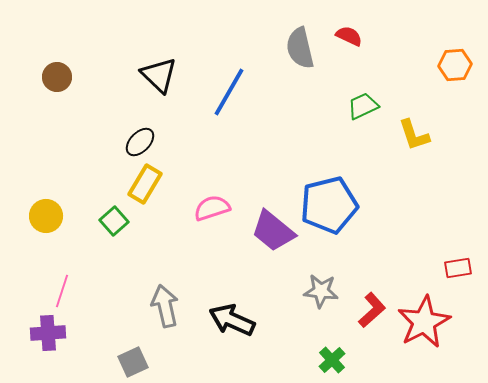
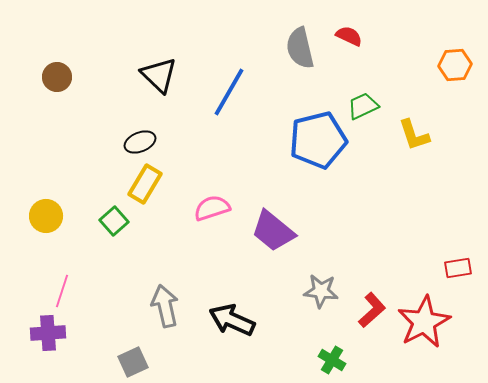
black ellipse: rotated 24 degrees clockwise
blue pentagon: moved 11 px left, 65 px up
green cross: rotated 16 degrees counterclockwise
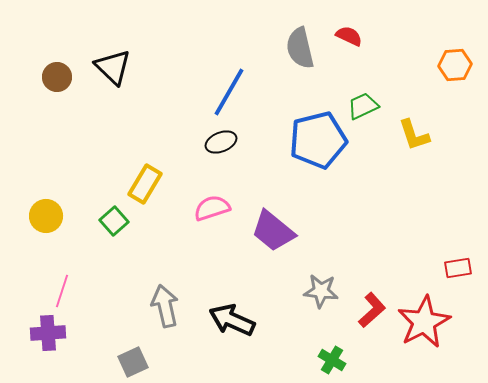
black triangle: moved 46 px left, 8 px up
black ellipse: moved 81 px right
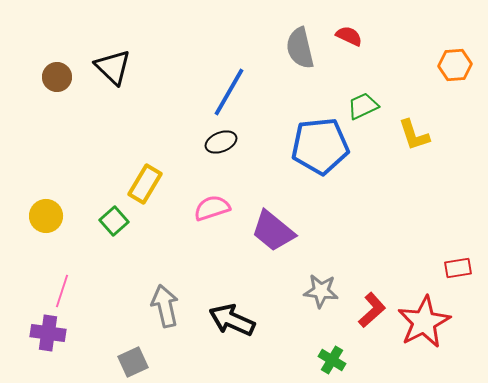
blue pentagon: moved 2 px right, 6 px down; rotated 8 degrees clockwise
purple cross: rotated 12 degrees clockwise
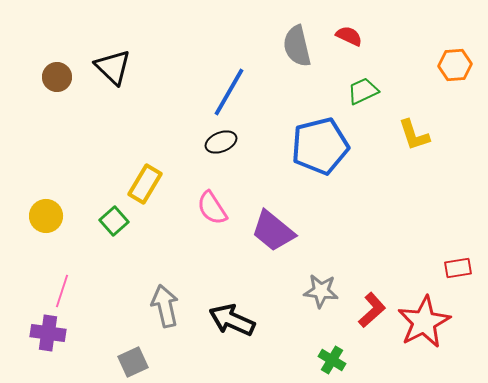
gray semicircle: moved 3 px left, 2 px up
green trapezoid: moved 15 px up
blue pentagon: rotated 8 degrees counterclockwise
pink semicircle: rotated 105 degrees counterclockwise
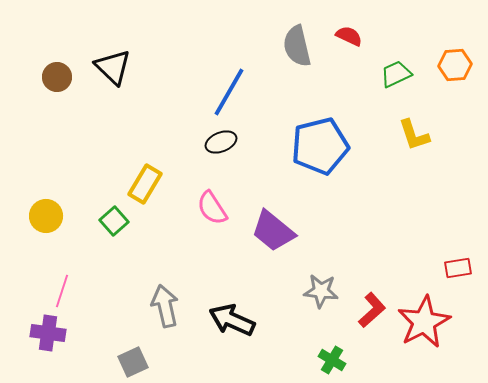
green trapezoid: moved 33 px right, 17 px up
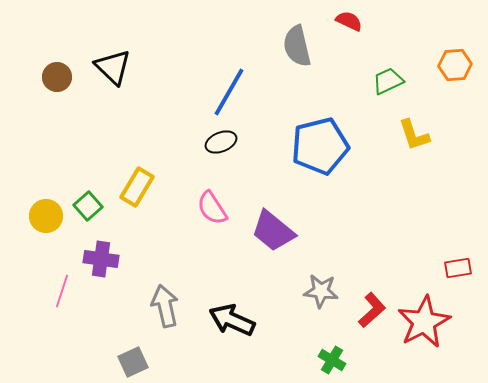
red semicircle: moved 15 px up
green trapezoid: moved 8 px left, 7 px down
yellow rectangle: moved 8 px left, 3 px down
green square: moved 26 px left, 15 px up
purple cross: moved 53 px right, 74 px up
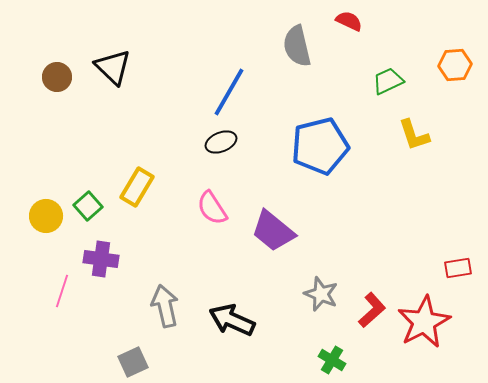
gray star: moved 3 px down; rotated 16 degrees clockwise
